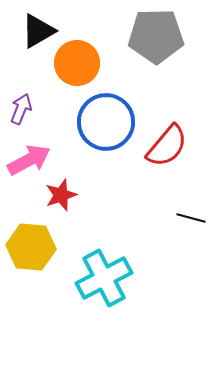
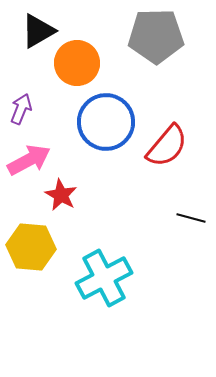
red star: rotated 24 degrees counterclockwise
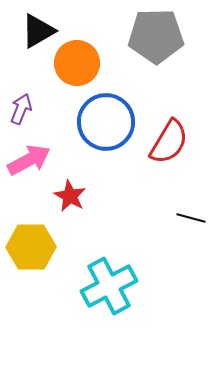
red semicircle: moved 2 px right, 4 px up; rotated 9 degrees counterclockwise
red star: moved 9 px right, 1 px down
yellow hexagon: rotated 6 degrees counterclockwise
cyan cross: moved 5 px right, 8 px down
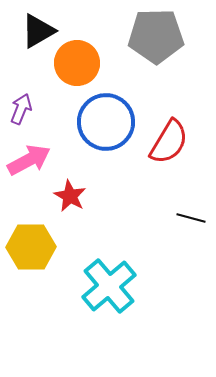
cyan cross: rotated 12 degrees counterclockwise
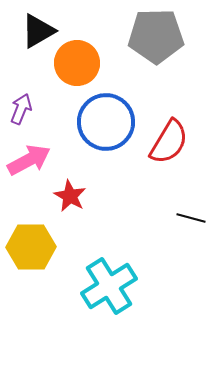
cyan cross: rotated 8 degrees clockwise
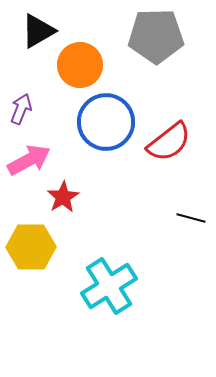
orange circle: moved 3 px right, 2 px down
red semicircle: rotated 21 degrees clockwise
red star: moved 7 px left, 1 px down; rotated 12 degrees clockwise
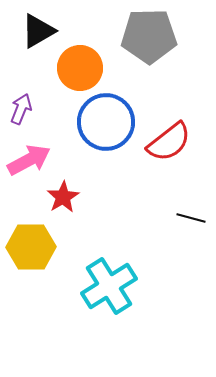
gray pentagon: moved 7 px left
orange circle: moved 3 px down
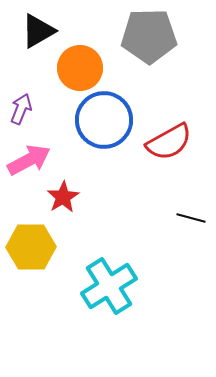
blue circle: moved 2 px left, 2 px up
red semicircle: rotated 9 degrees clockwise
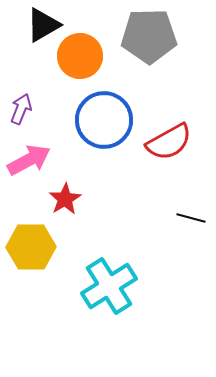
black triangle: moved 5 px right, 6 px up
orange circle: moved 12 px up
red star: moved 2 px right, 2 px down
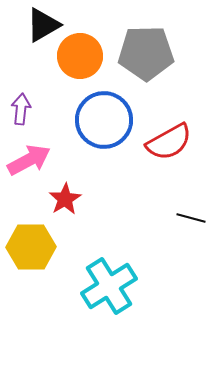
gray pentagon: moved 3 px left, 17 px down
purple arrow: rotated 16 degrees counterclockwise
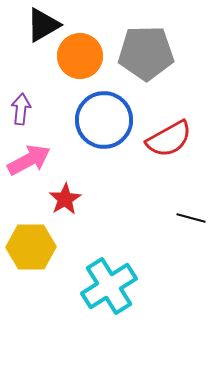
red semicircle: moved 3 px up
